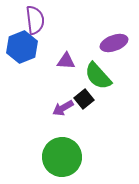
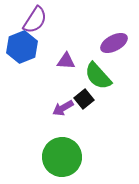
purple semicircle: rotated 40 degrees clockwise
purple ellipse: rotated 8 degrees counterclockwise
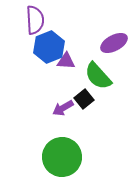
purple semicircle: rotated 36 degrees counterclockwise
blue hexagon: moved 27 px right
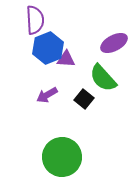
blue hexagon: moved 1 px left, 1 px down
purple triangle: moved 2 px up
green semicircle: moved 5 px right, 2 px down
black square: rotated 12 degrees counterclockwise
purple arrow: moved 16 px left, 13 px up
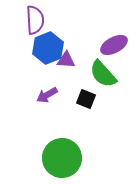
purple ellipse: moved 2 px down
purple triangle: moved 1 px down
green semicircle: moved 4 px up
black square: moved 2 px right; rotated 18 degrees counterclockwise
green circle: moved 1 px down
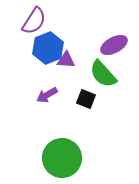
purple semicircle: moved 1 px left, 1 px down; rotated 36 degrees clockwise
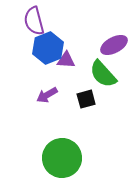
purple semicircle: rotated 132 degrees clockwise
black square: rotated 36 degrees counterclockwise
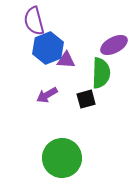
green semicircle: moved 2 px left, 1 px up; rotated 136 degrees counterclockwise
